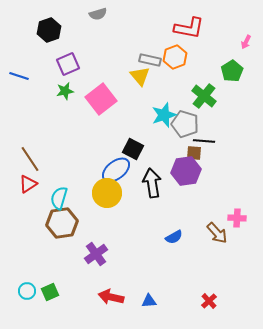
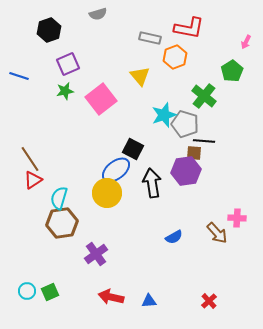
gray rectangle: moved 22 px up
red triangle: moved 5 px right, 4 px up
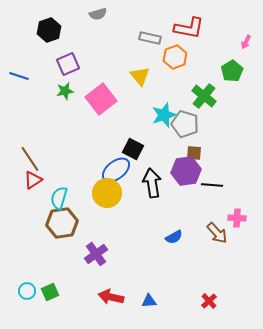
black line: moved 8 px right, 44 px down
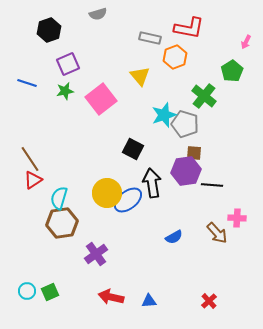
blue line: moved 8 px right, 7 px down
blue ellipse: moved 12 px right, 30 px down
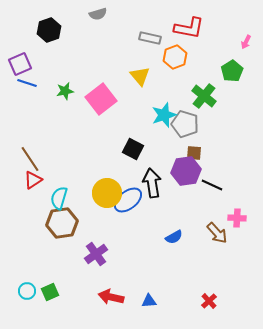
purple square: moved 48 px left
black line: rotated 20 degrees clockwise
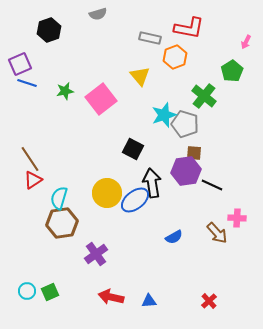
blue ellipse: moved 7 px right
